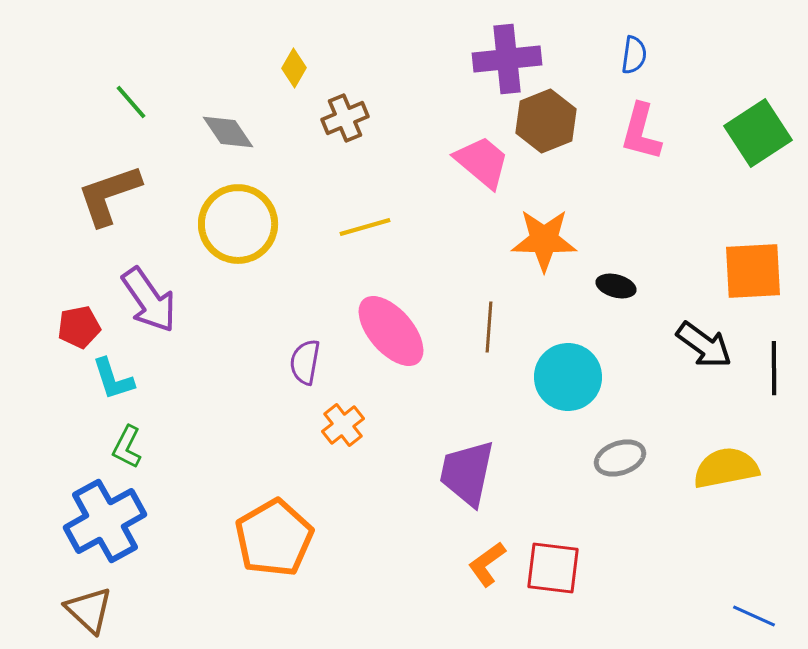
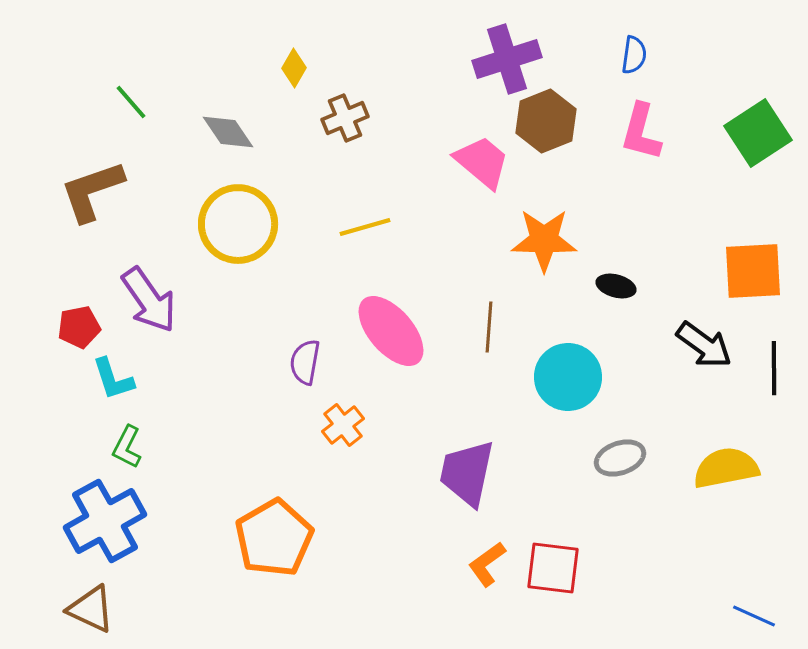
purple cross: rotated 12 degrees counterclockwise
brown L-shape: moved 17 px left, 4 px up
brown triangle: moved 2 px right, 1 px up; rotated 18 degrees counterclockwise
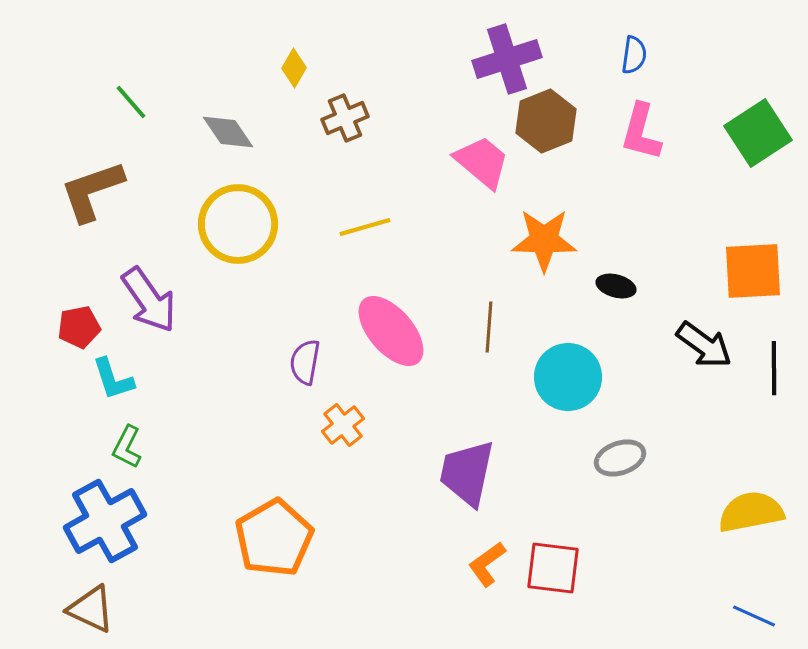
yellow semicircle: moved 25 px right, 44 px down
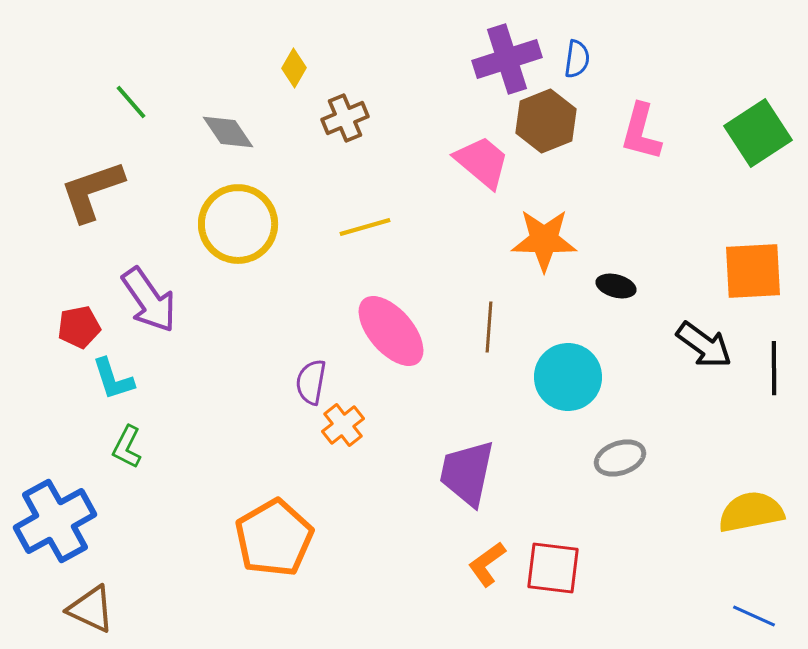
blue semicircle: moved 57 px left, 4 px down
purple semicircle: moved 6 px right, 20 px down
blue cross: moved 50 px left
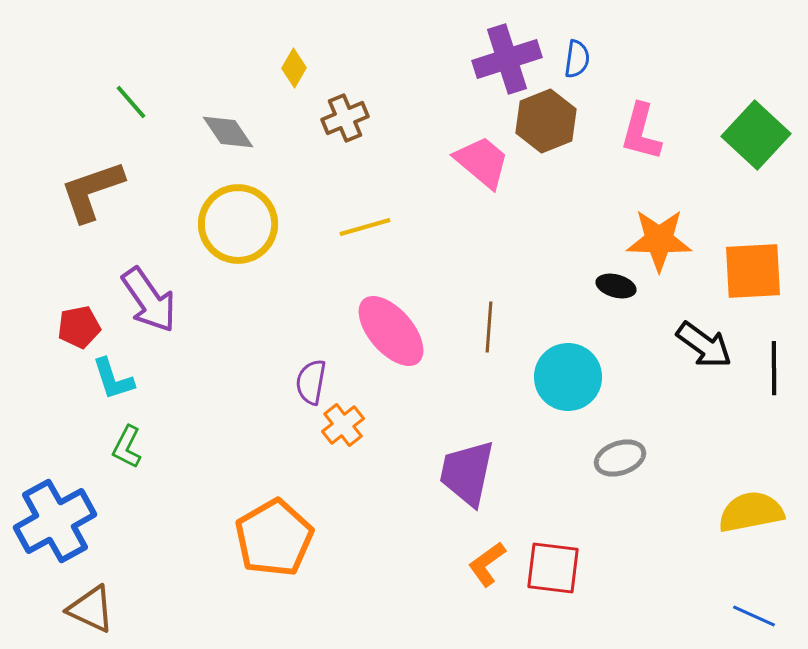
green square: moved 2 px left, 2 px down; rotated 14 degrees counterclockwise
orange star: moved 115 px right
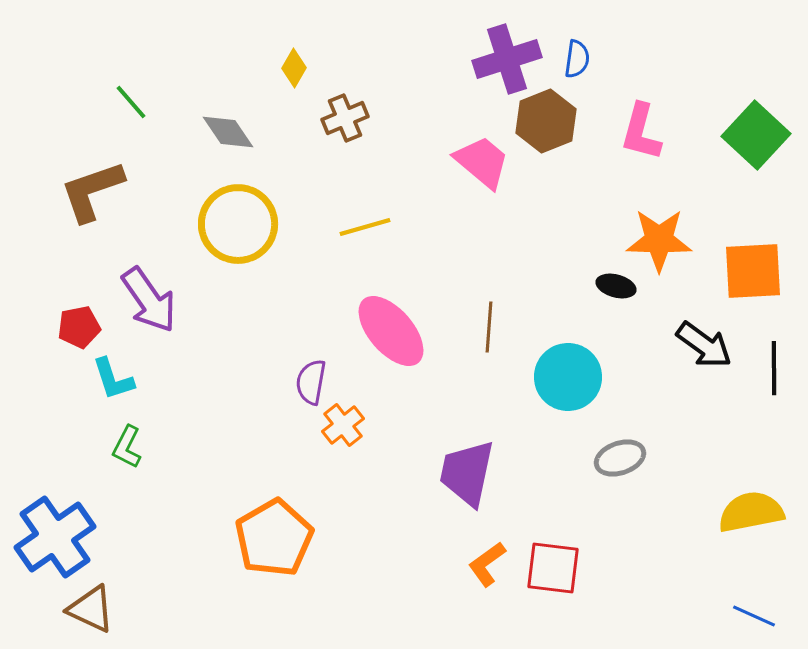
blue cross: moved 16 px down; rotated 6 degrees counterclockwise
